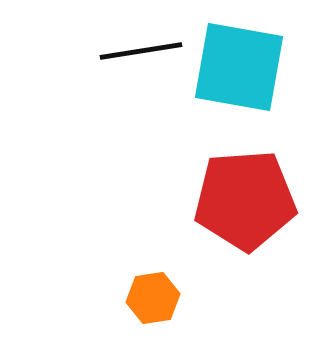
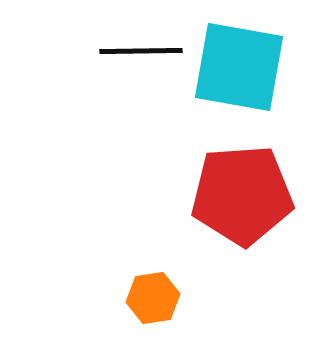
black line: rotated 8 degrees clockwise
red pentagon: moved 3 px left, 5 px up
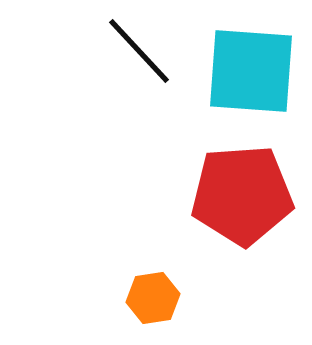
black line: moved 2 px left; rotated 48 degrees clockwise
cyan square: moved 12 px right, 4 px down; rotated 6 degrees counterclockwise
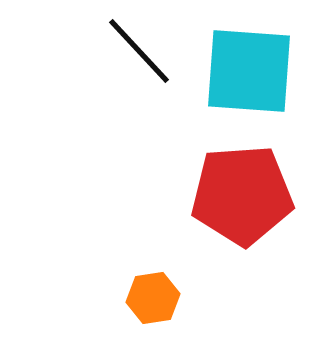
cyan square: moved 2 px left
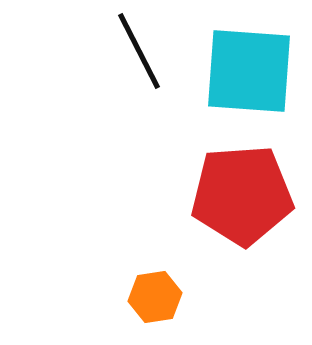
black line: rotated 16 degrees clockwise
orange hexagon: moved 2 px right, 1 px up
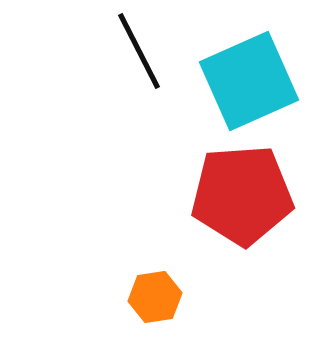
cyan square: moved 10 px down; rotated 28 degrees counterclockwise
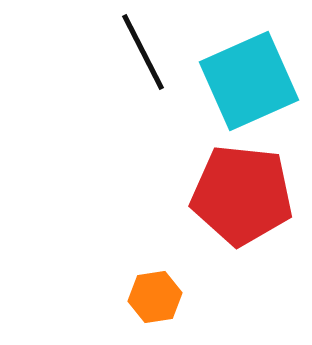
black line: moved 4 px right, 1 px down
red pentagon: rotated 10 degrees clockwise
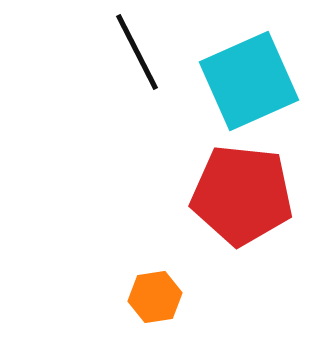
black line: moved 6 px left
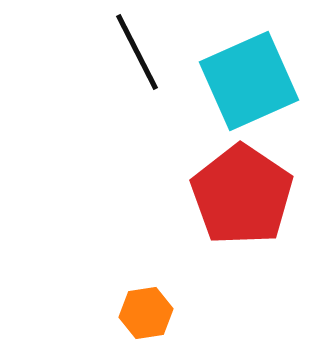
red pentagon: rotated 28 degrees clockwise
orange hexagon: moved 9 px left, 16 px down
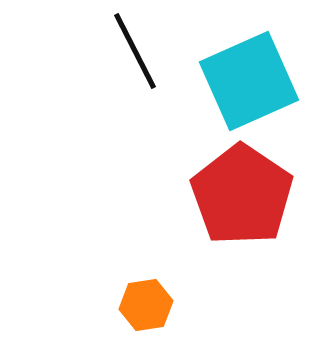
black line: moved 2 px left, 1 px up
orange hexagon: moved 8 px up
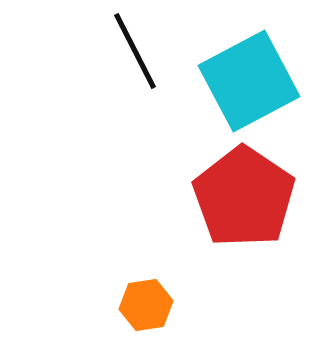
cyan square: rotated 4 degrees counterclockwise
red pentagon: moved 2 px right, 2 px down
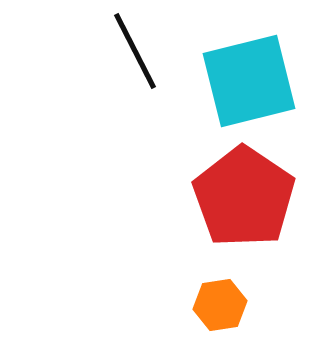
cyan square: rotated 14 degrees clockwise
orange hexagon: moved 74 px right
